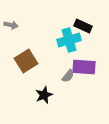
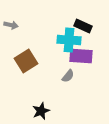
cyan cross: rotated 20 degrees clockwise
purple rectangle: moved 3 px left, 11 px up
black star: moved 3 px left, 16 px down
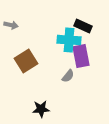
purple rectangle: rotated 75 degrees clockwise
black star: moved 2 px up; rotated 18 degrees clockwise
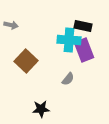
black rectangle: rotated 12 degrees counterclockwise
purple rectangle: moved 3 px right, 6 px up; rotated 10 degrees counterclockwise
brown square: rotated 15 degrees counterclockwise
gray semicircle: moved 3 px down
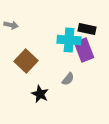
black rectangle: moved 4 px right, 3 px down
black star: moved 1 px left, 15 px up; rotated 30 degrees clockwise
